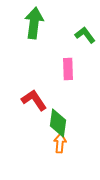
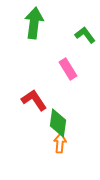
pink rectangle: rotated 30 degrees counterclockwise
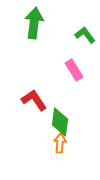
pink rectangle: moved 6 px right, 1 px down
green diamond: moved 2 px right, 1 px up
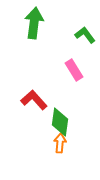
red L-shape: rotated 8 degrees counterclockwise
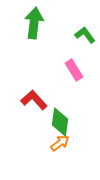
orange arrow: rotated 48 degrees clockwise
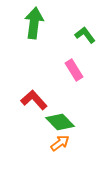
green diamond: rotated 52 degrees counterclockwise
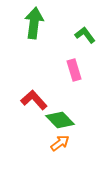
pink rectangle: rotated 15 degrees clockwise
green diamond: moved 2 px up
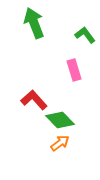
green arrow: rotated 28 degrees counterclockwise
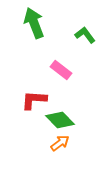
pink rectangle: moved 13 px left; rotated 35 degrees counterclockwise
red L-shape: rotated 44 degrees counterclockwise
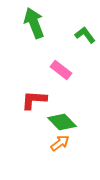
green diamond: moved 2 px right, 2 px down
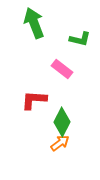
green L-shape: moved 5 px left, 4 px down; rotated 140 degrees clockwise
pink rectangle: moved 1 px right, 1 px up
green diamond: rotated 72 degrees clockwise
